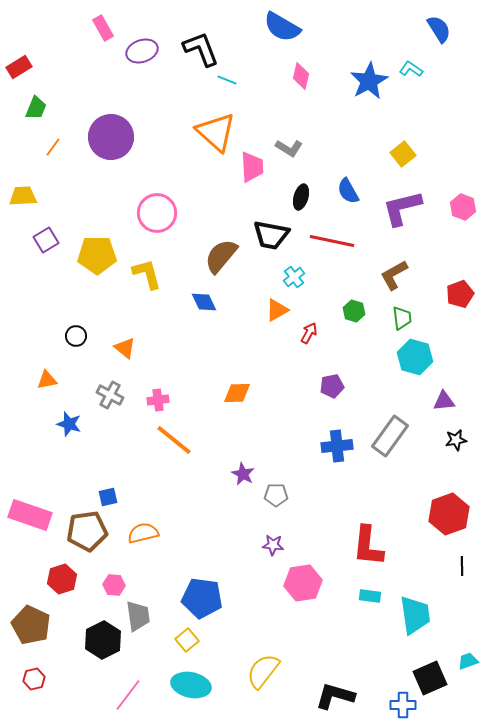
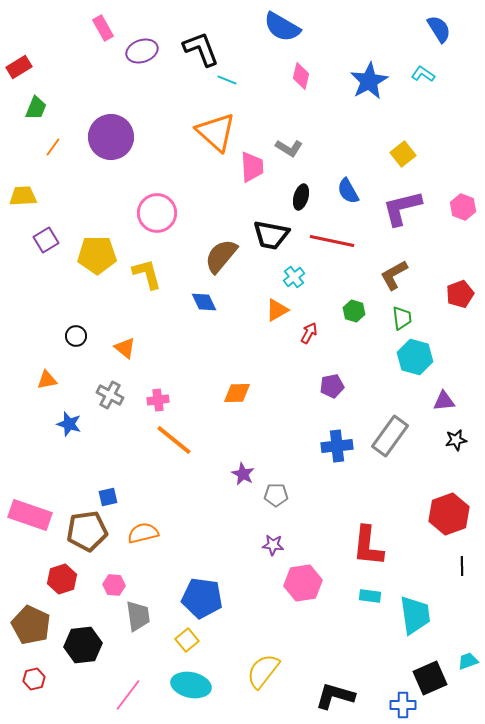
cyan L-shape at (411, 69): moved 12 px right, 5 px down
black hexagon at (103, 640): moved 20 px left, 5 px down; rotated 21 degrees clockwise
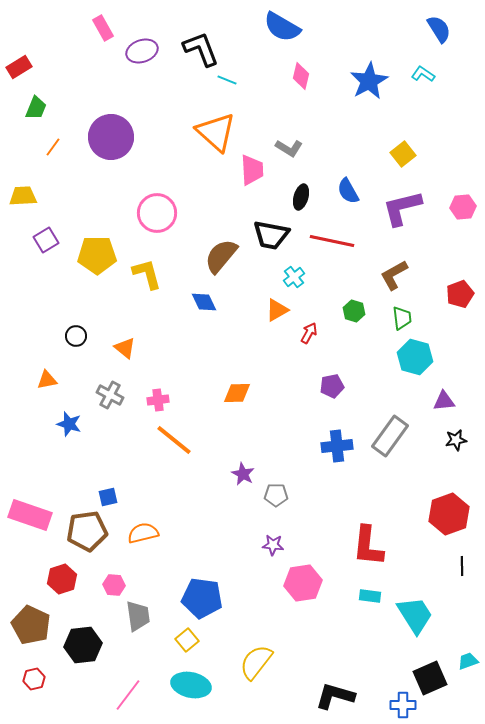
pink trapezoid at (252, 167): moved 3 px down
pink hexagon at (463, 207): rotated 25 degrees counterclockwise
cyan trapezoid at (415, 615): rotated 24 degrees counterclockwise
yellow semicircle at (263, 671): moved 7 px left, 9 px up
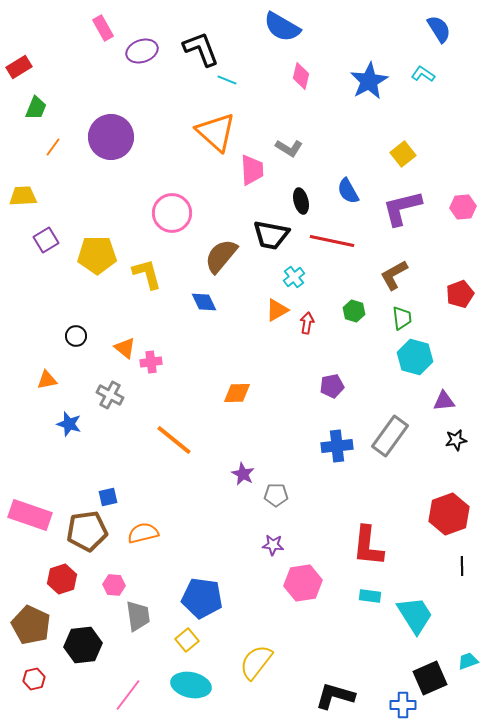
black ellipse at (301, 197): moved 4 px down; rotated 30 degrees counterclockwise
pink circle at (157, 213): moved 15 px right
red arrow at (309, 333): moved 2 px left, 10 px up; rotated 20 degrees counterclockwise
pink cross at (158, 400): moved 7 px left, 38 px up
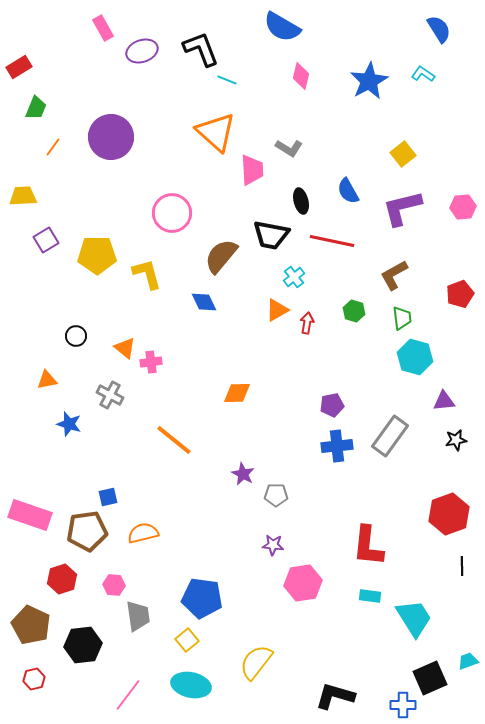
purple pentagon at (332, 386): moved 19 px down
cyan trapezoid at (415, 615): moved 1 px left, 3 px down
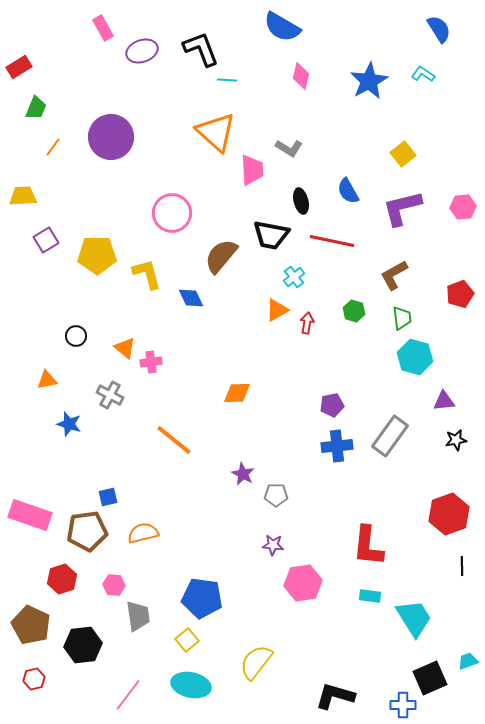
cyan line at (227, 80): rotated 18 degrees counterclockwise
blue diamond at (204, 302): moved 13 px left, 4 px up
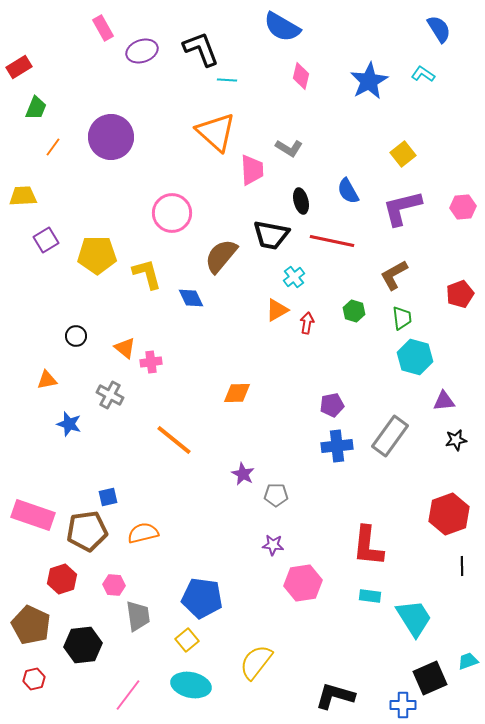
pink rectangle at (30, 515): moved 3 px right
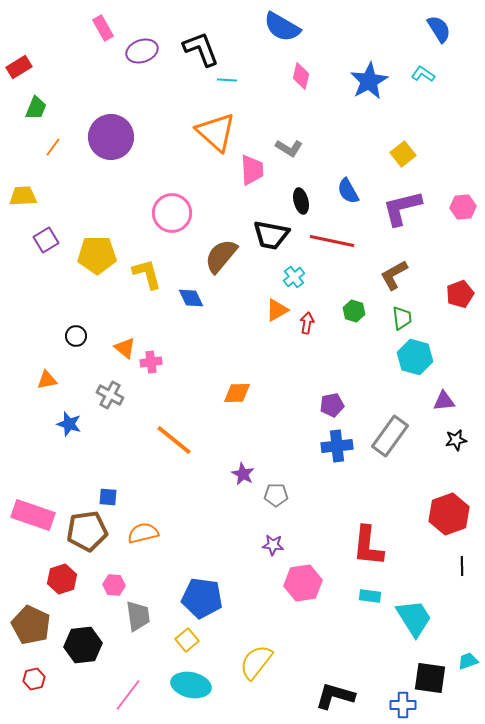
blue square at (108, 497): rotated 18 degrees clockwise
black square at (430, 678): rotated 32 degrees clockwise
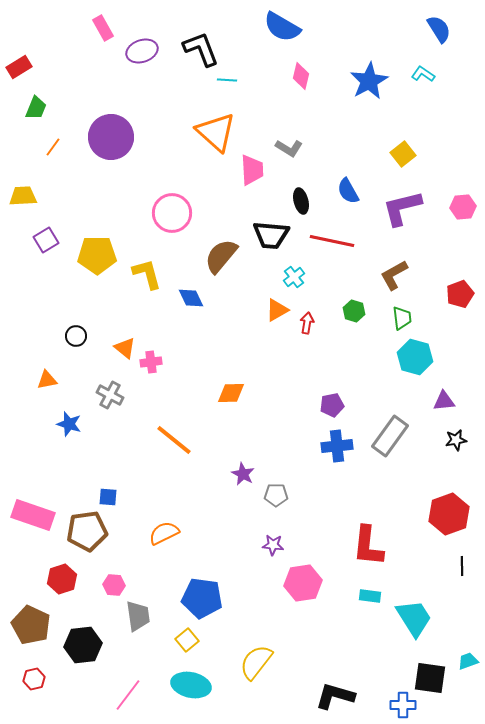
black trapezoid at (271, 235): rotated 6 degrees counterclockwise
orange diamond at (237, 393): moved 6 px left
orange semicircle at (143, 533): moved 21 px right; rotated 12 degrees counterclockwise
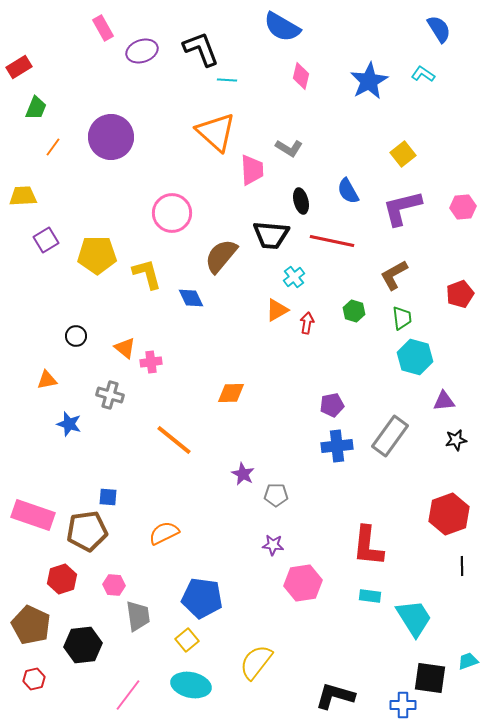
gray cross at (110, 395): rotated 12 degrees counterclockwise
